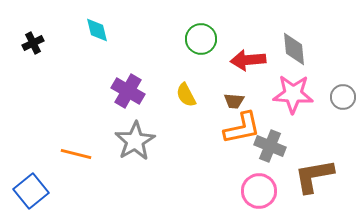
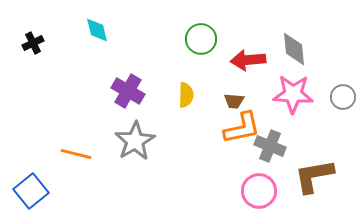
yellow semicircle: rotated 150 degrees counterclockwise
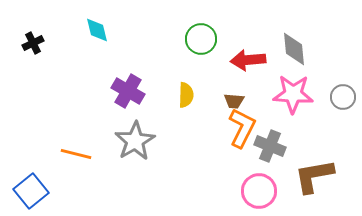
orange L-shape: rotated 51 degrees counterclockwise
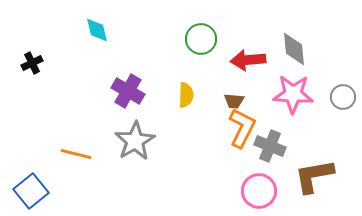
black cross: moved 1 px left, 20 px down
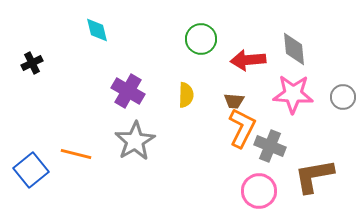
blue square: moved 21 px up
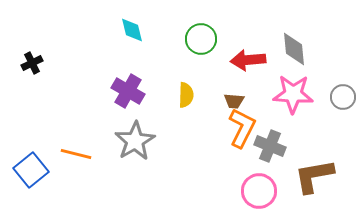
cyan diamond: moved 35 px right
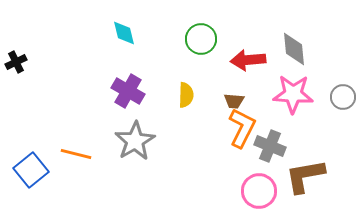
cyan diamond: moved 8 px left, 3 px down
black cross: moved 16 px left, 1 px up
brown L-shape: moved 9 px left
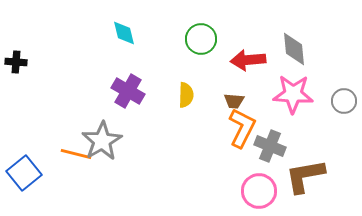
black cross: rotated 30 degrees clockwise
gray circle: moved 1 px right, 4 px down
gray star: moved 33 px left
blue square: moved 7 px left, 3 px down
